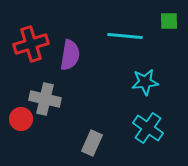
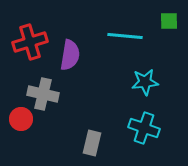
red cross: moved 1 px left, 2 px up
gray cross: moved 2 px left, 5 px up
cyan cross: moved 4 px left; rotated 16 degrees counterclockwise
gray rectangle: rotated 10 degrees counterclockwise
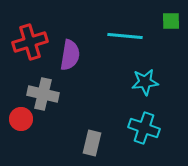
green square: moved 2 px right
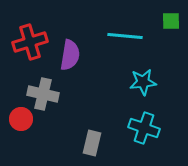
cyan star: moved 2 px left
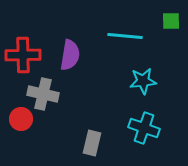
red cross: moved 7 px left, 13 px down; rotated 16 degrees clockwise
cyan star: moved 1 px up
